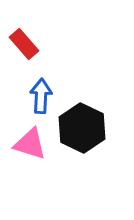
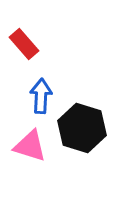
black hexagon: rotated 9 degrees counterclockwise
pink triangle: moved 2 px down
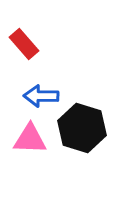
blue arrow: rotated 92 degrees counterclockwise
pink triangle: moved 7 px up; rotated 15 degrees counterclockwise
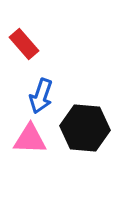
blue arrow: rotated 72 degrees counterclockwise
black hexagon: moved 3 px right; rotated 12 degrees counterclockwise
